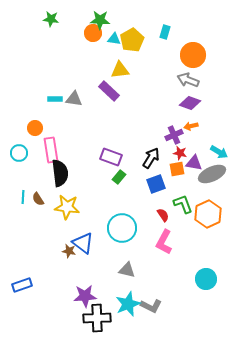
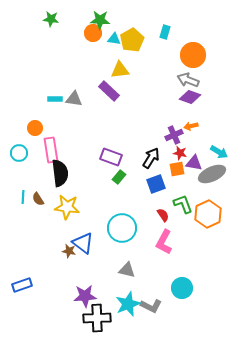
purple diamond at (190, 103): moved 6 px up
cyan circle at (206, 279): moved 24 px left, 9 px down
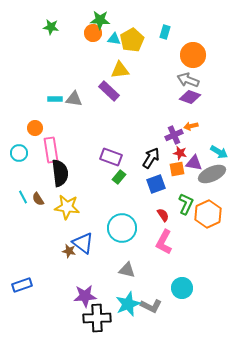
green star at (51, 19): moved 8 px down
cyan line at (23, 197): rotated 32 degrees counterclockwise
green L-shape at (183, 204): moved 3 px right; rotated 45 degrees clockwise
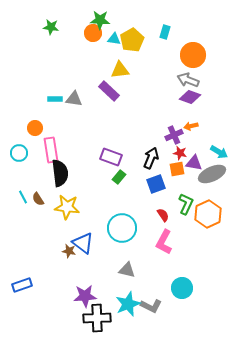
black arrow at (151, 158): rotated 10 degrees counterclockwise
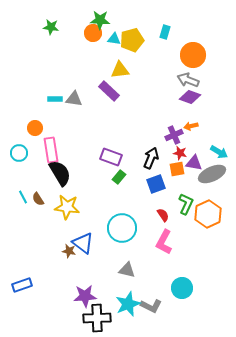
yellow pentagon at (132, 40): rotated 15 degrees clockwise
black semicircle at (60, 173): rotated 24 degrees counterclockwise
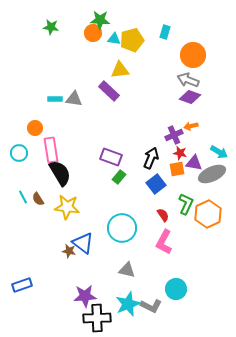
blue square at (156, 184): rotated 18 degrees counterclockwise
cyan circle at (182, 288): moved 6 px left, 1 px down
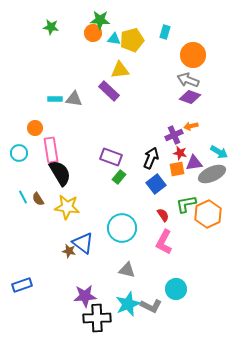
purple triangle at (194, 163): rotated 18 degrees counterclockwise
green L-shape at (186, 204): rotated 125 degrees counterclockwise
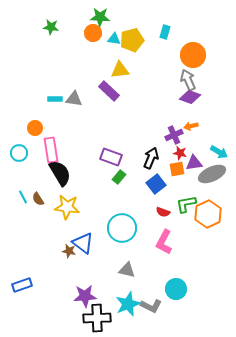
green star at (100, 20): moved 3 px up
gray arrow at (188, 80): rotated 45 degrees clockwise
red semicircle at (163, 215): moved 3 px up; rotated 144 degrees clockwise
